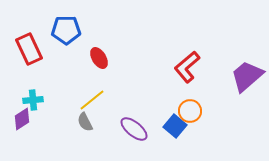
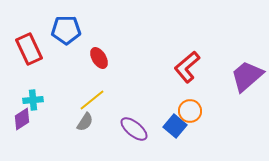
gray semicircle: rotated 120 degrees counterclockwise
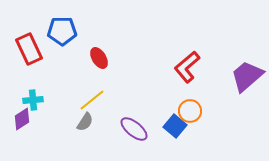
blue pentagon: moved 4 px left, 1 px down
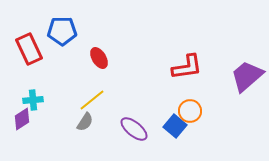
red L-shape: rotated 148 degrees counterclockwise
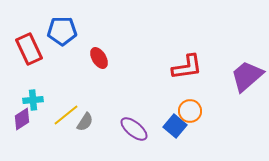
yellow line: moved 26 px left, 15 px down
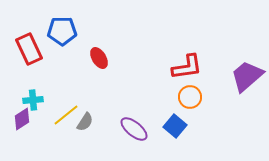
orange circle: moved 14 px up
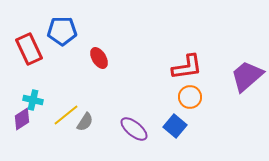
cyan cross: rotated 18 degrees clockwise
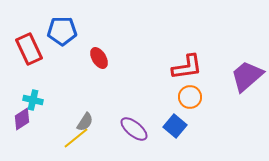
yellow line: moved 10 px right, 23 px down
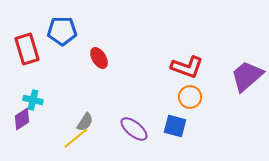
red rectangle: moved 2 px left; rotated 8 degrees clockwise
red L-shape: rotated 28 degrees clockwise
blue square: rotated 25 degrees counterclockwise
